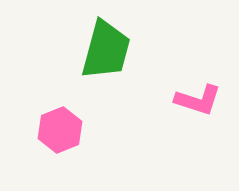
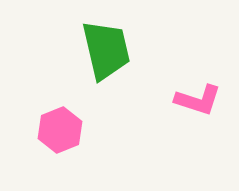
green trapezoid: rotated 28 degrees counterclockwise
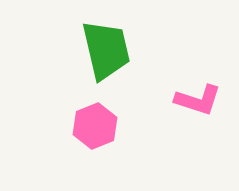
pink hexagon: moved 35 px right, 4 px up
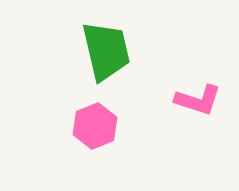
green trapezoid: moved 1 px down
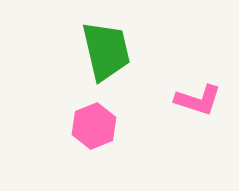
pink hexagon: moved 1 px left
